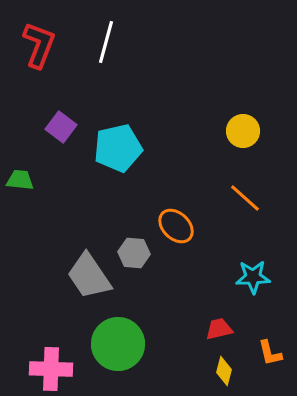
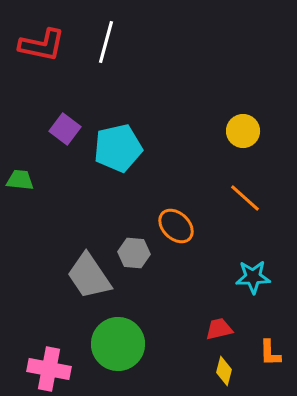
red L-shape: moved 3 px right; rotated 81 degrees clockwise
purple square: moved 4 px right, 2 px down
orange L-shape: rotated 12 degrees clockwise
pink cross: moved 2 px left; rotated 9 degrees clockwise
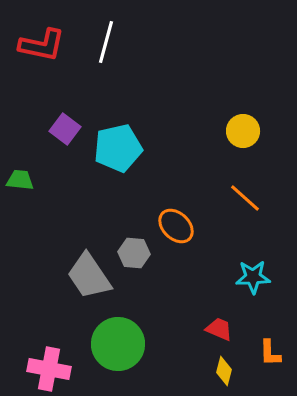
red trapezoid: rotated 36 degrees clockwise
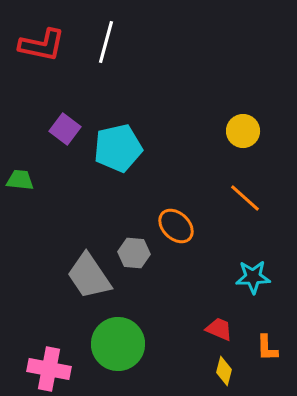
orange L-shape: moved 3 px left, 5 px up
